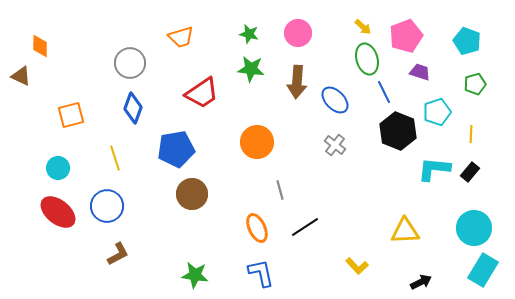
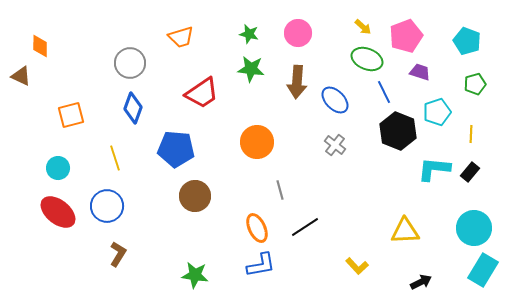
green ellipse at (367, 59): rotated 52 degrees counterclockwise
blue pentagon at (176, 149): rotated 15 degrees clockwise
brown circle at (192, 194): moved 3 px right, 2 px down
brown L-shape at (118, 254): rotated 30 degrees counterclockwise
blue L-shape at (261, 273): moved 8 px up; rotated 92 degrees clockwise
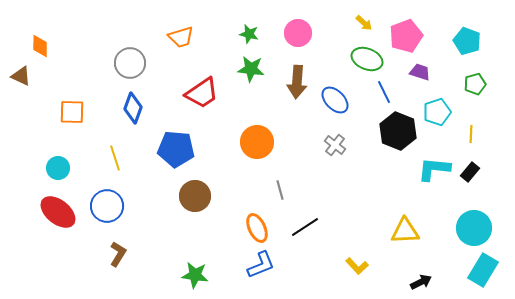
yellow arrow at (363, 27): moved 1 px right, 4 px up
orange square at (71, 115): moved 1 px right, 3 px up; rotated 16 degrees clockwise
blue L-shape at (261, 265): rotated 12 degrees counterclockwise
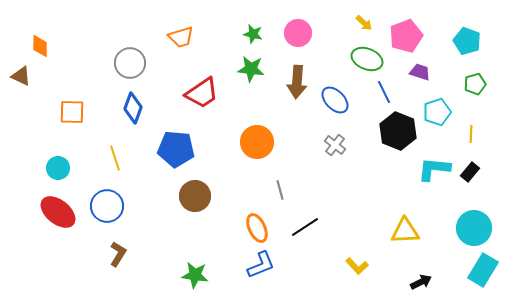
green star at (249, 34): moved 4 px right
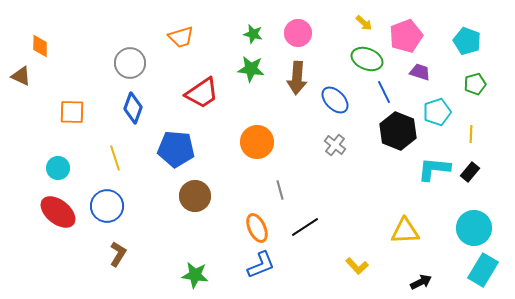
brown arrow at (297, 82): moved 4 px up
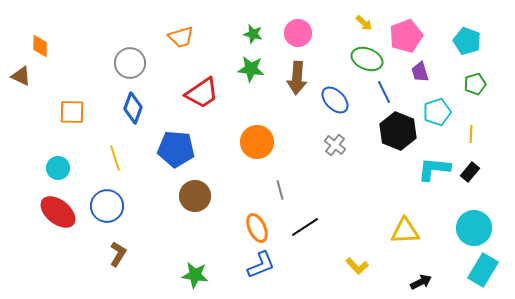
purple trapezoid at (420, 72): rotated 125 degrees counterclockwise
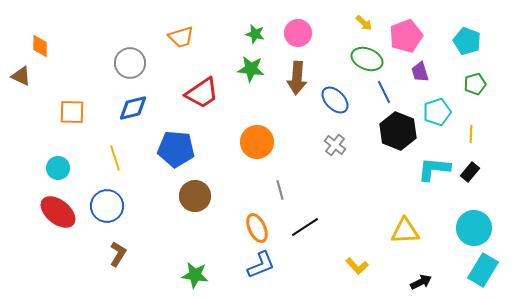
green star at (253, 34): moved 2 px right
blue diamond at (133, 108): rotated 56 degrees clockwise
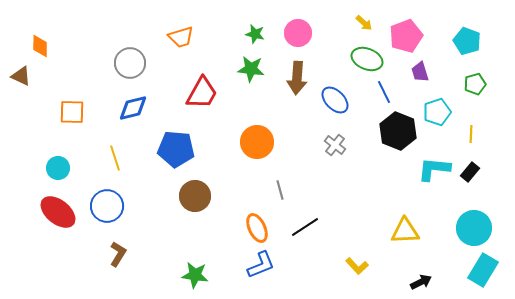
red trapezoid at (202, 93): rotated 27 degrees counterclockwise
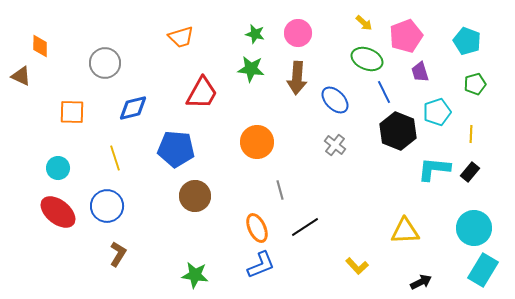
gray circle at (130, 63): moved 25 px left
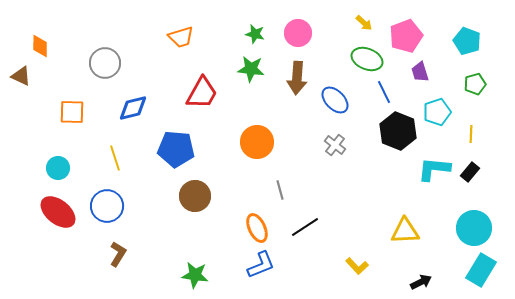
cyan rectangle at (483, 270): moved 2 px left
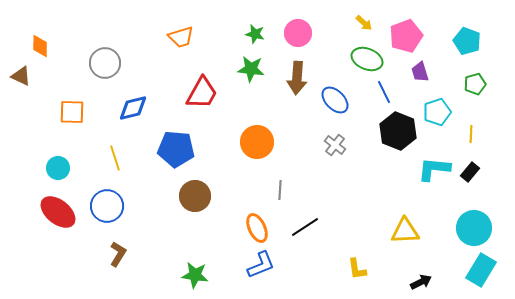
gray line at (280, 190): rotated 18 degrees clockwise
yellow L-shape at (357, 266): moved 3 px down; rotated 35 degrees clockwise
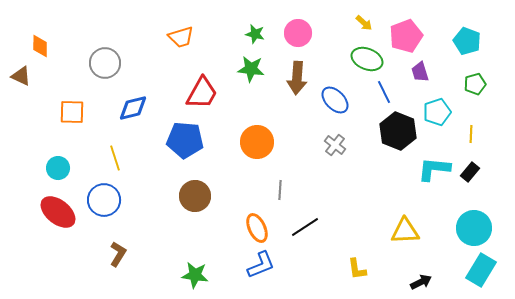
blue pentagon at (176, 149): moved 9 px right, 9 px up
blue circle at (107, 206): moved 3 px left, 6 px up
